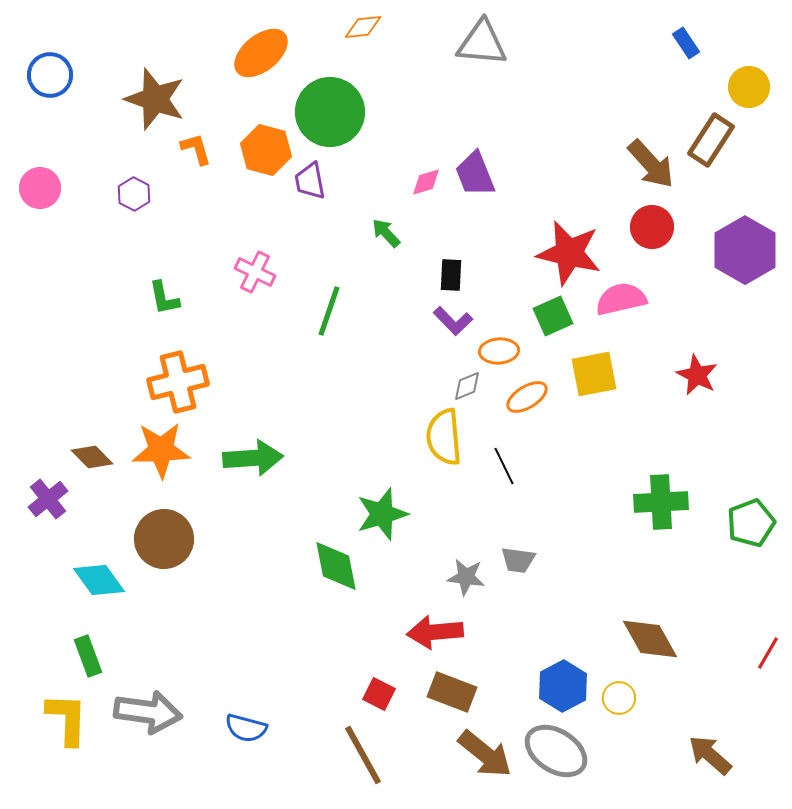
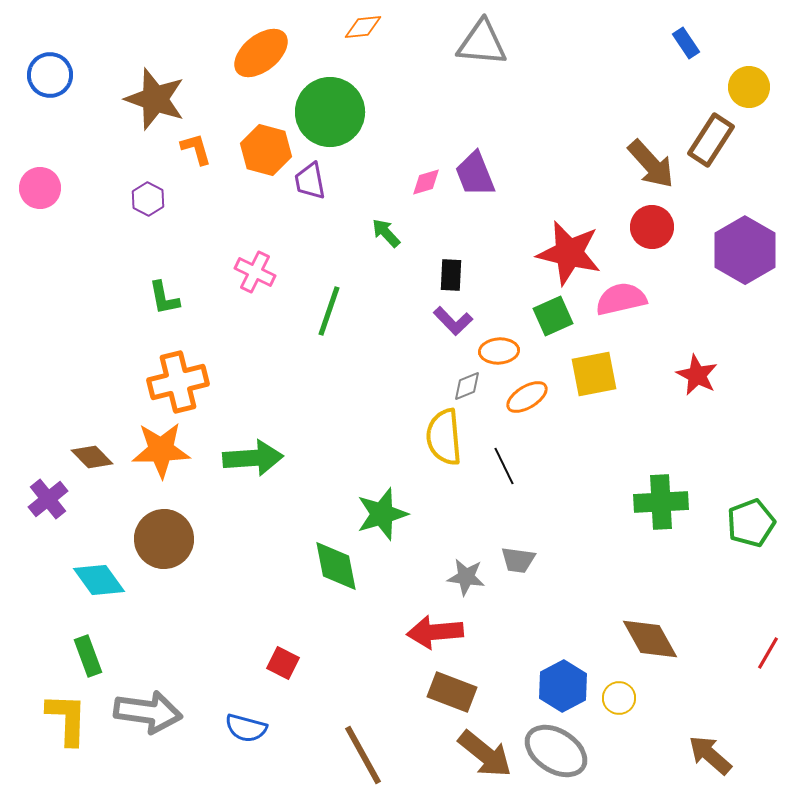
purple hexagon at (134, 194): moved 14 px right, 5 px down
red square at (379, 694): moved 96 px left, 31 px up
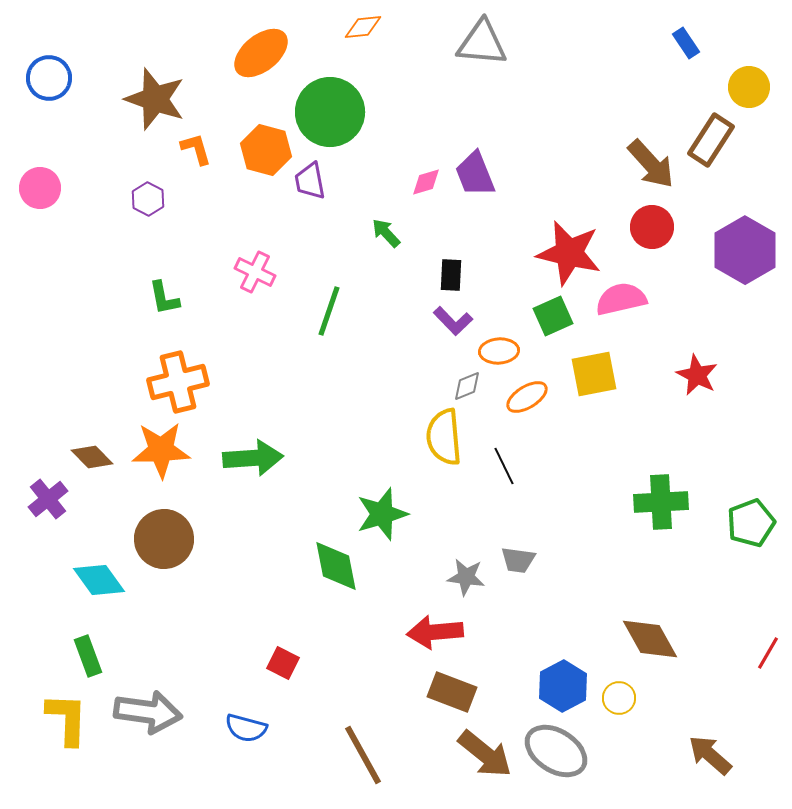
blue circle at (50, 75): moved 1 px left, 3 px down
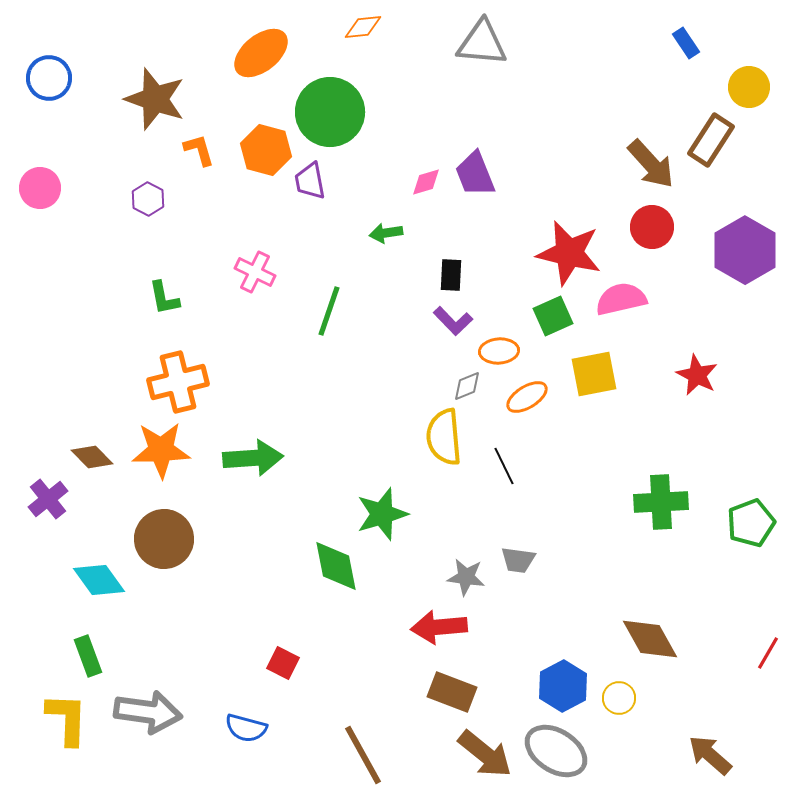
orange L-shape at (196, 149): moved 3 px right, 1 px down
green arrow at (386, 233): rotated 56 degrees counterclockwise
red arrow at (435, 632): moved 4 px right, 5 px up
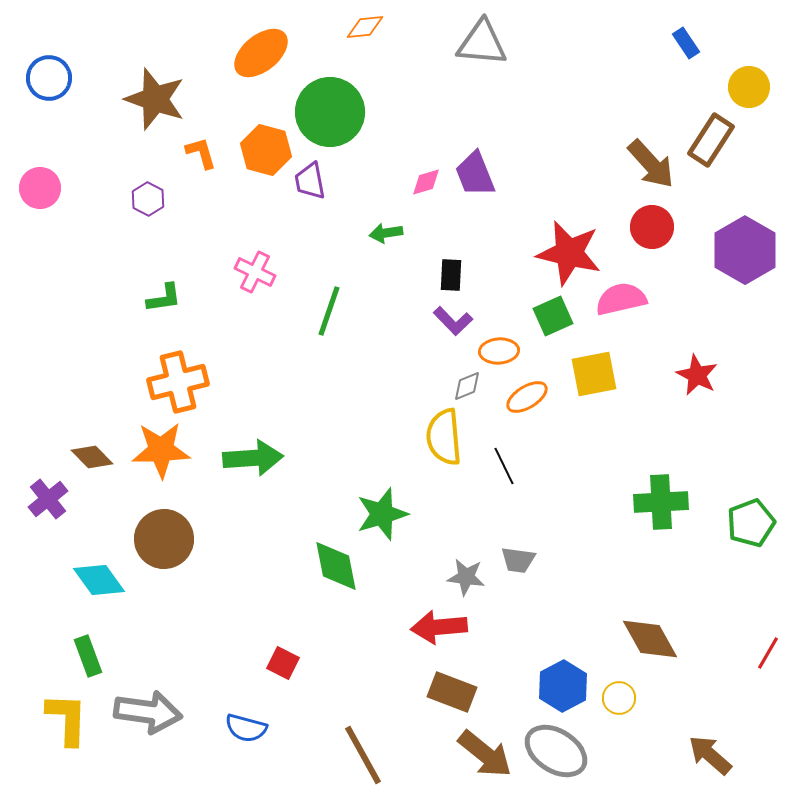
orange diamond at (363, 27): moved 2 px right
orange L-shape at (199, 150): moved 2 px right, 3 px down
green L-shape at (164, 298): rotated 87 degrees counterclockwise
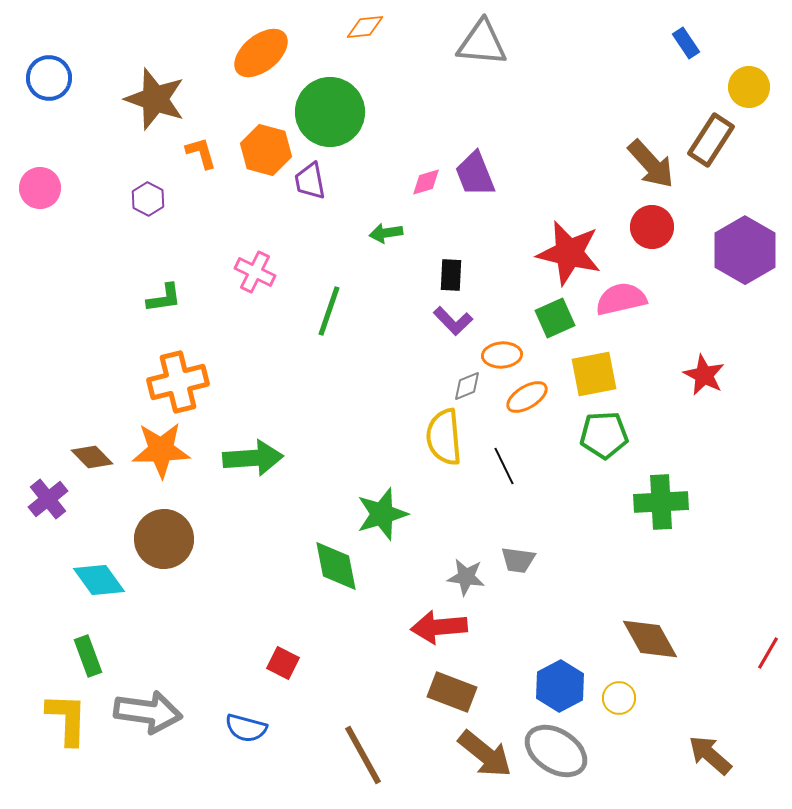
green square at (553, 316): moved 2 px right, 2 px down
orange ellipse at (499, 351): moved 3 px right, 4 px down
red star at (697, 375): moved 7 px right
green pentagon at (751, 523): moved 147 px left, 88 px up; rotated 18 degrees clockwise
blue hexagon at (563, 686): moved 3 px left
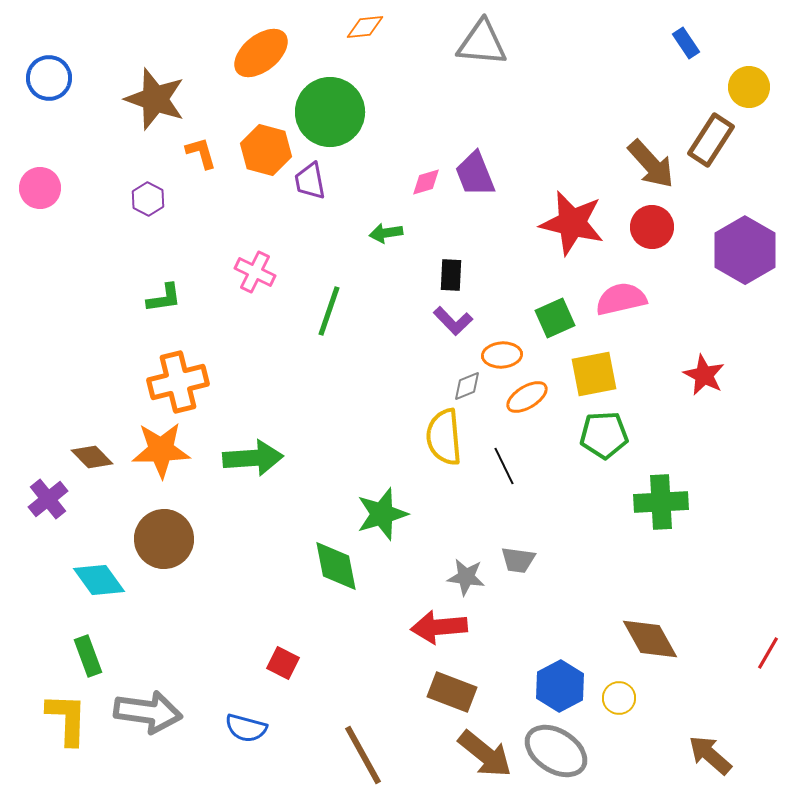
red star at (569, 253): moved 3 px right, 30 px up
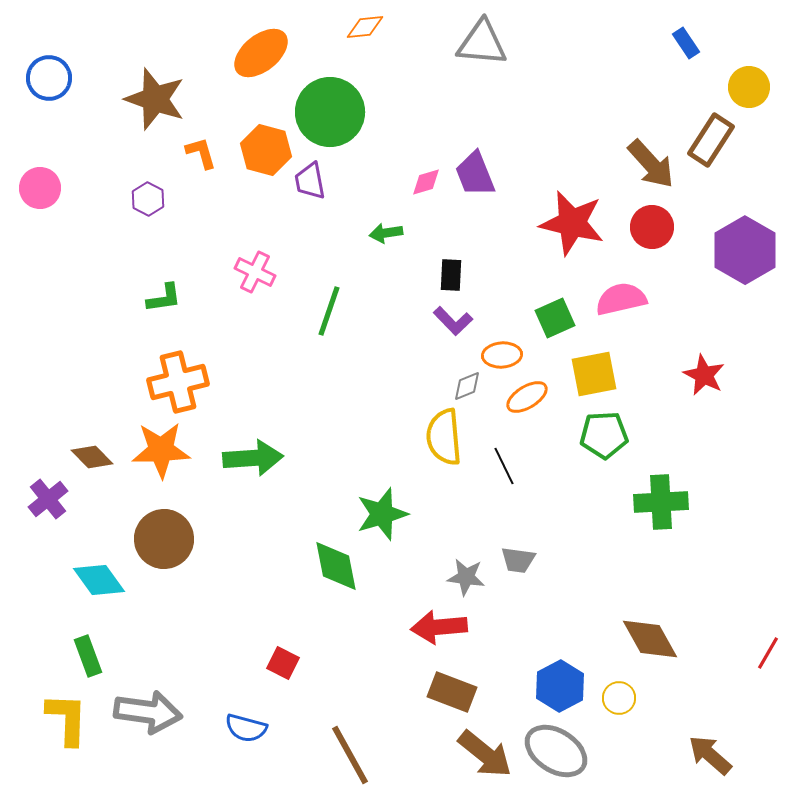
brown line at (363, 755): moved 13 px left
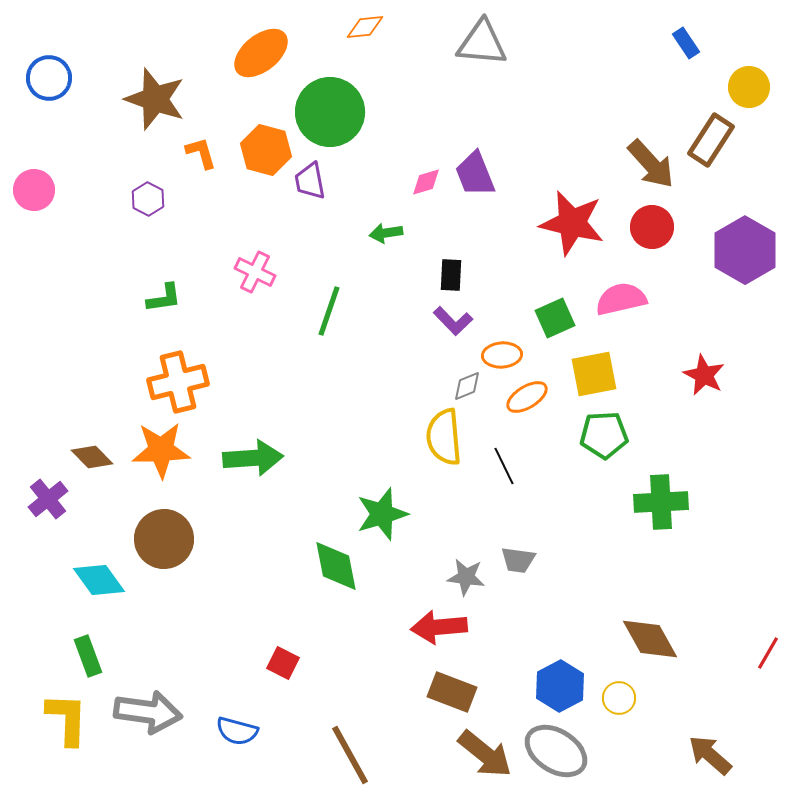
pink circle at (40, 188): moved 6 px left, 2 px down
blue semicircle at (246, 728): moved 9 px left, 3 px down
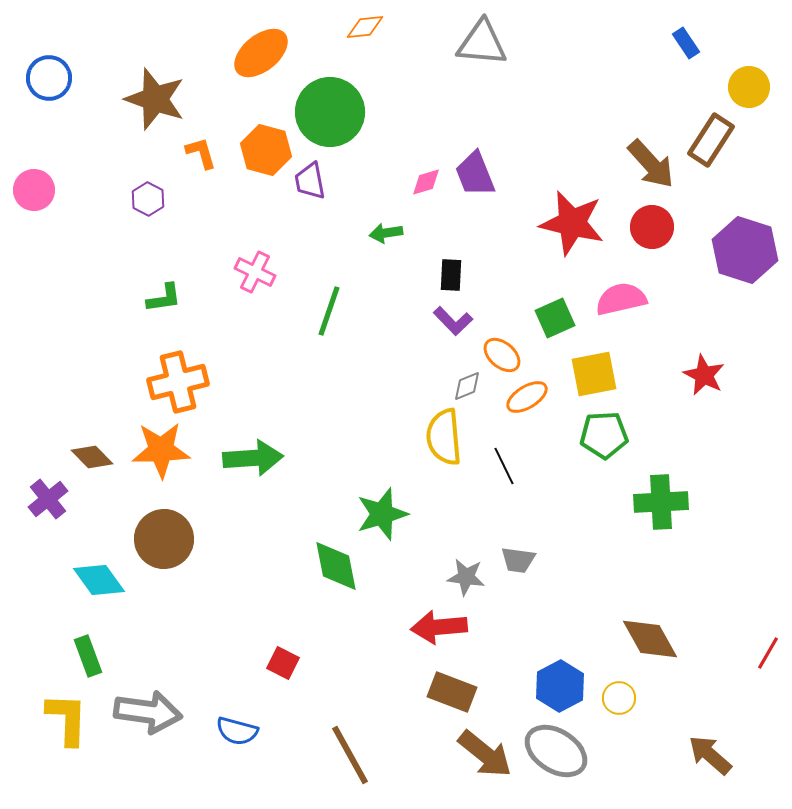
purple hexagon at (745, 250): rotated 12 degrees counterclockwise
orange ellipse at (502, 355): rotated 45 degrees clockwise
